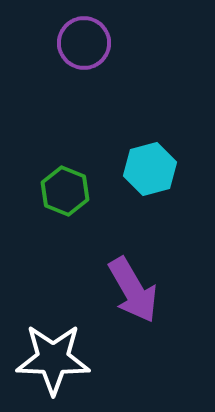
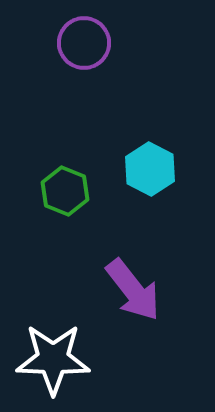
cyan hexagon: rotated 18 degrees counterclockwise
purple arrow: rotated 8 degrees counterclockwise
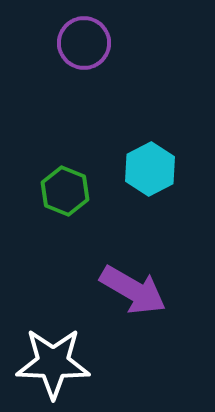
cyan hexagon: rotated 6 degrees clockwise
purple arrow: rotated 22 degrees counterclockwise
white star: moved 4 px down
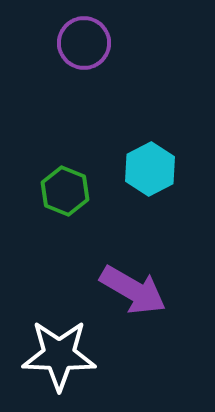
white star: moved 6 px right, 8 px up
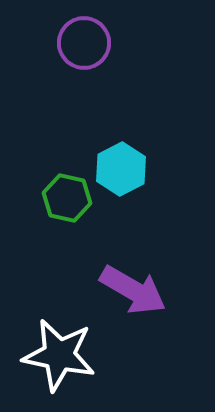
cyan hexagon: moved 29 px left
green hexagon: moved 2 px right, 7 px down; rotated 9 degrees counterclockwise
white star: rotated 10 degrees clockwise
